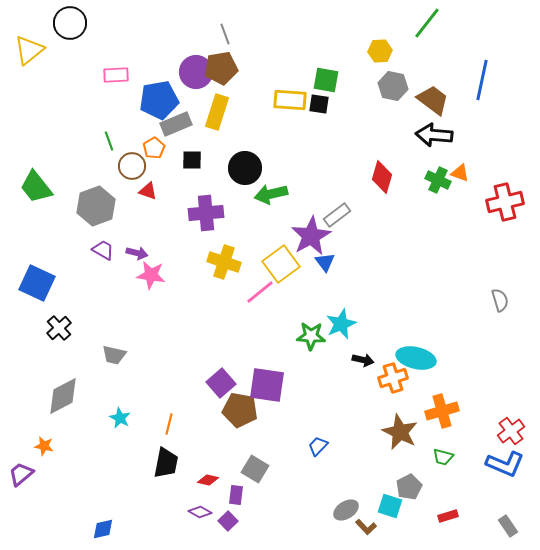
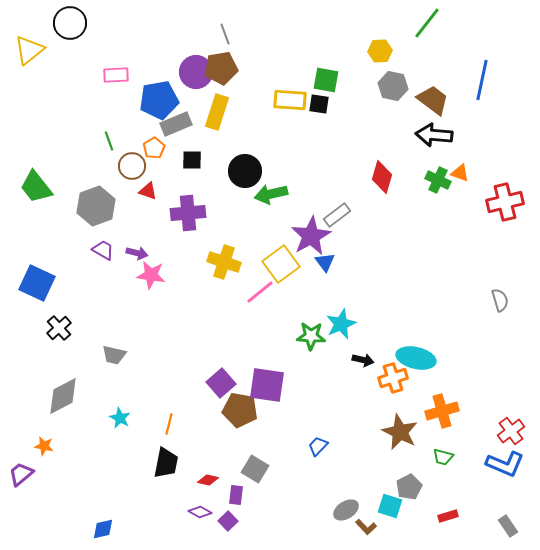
black circle at (245, 168): moved 3 px down
purple cross at (206, 213): moved 18 px left
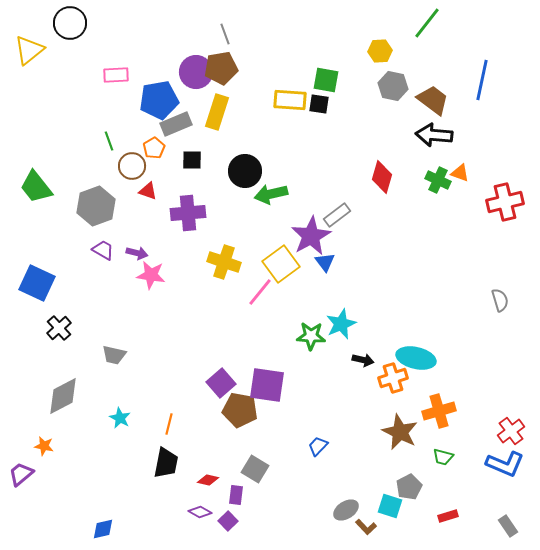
pink line at (260, 292): rotated 12 degrees counterclockwise
orange cross at (442, 411): moved 3 px left
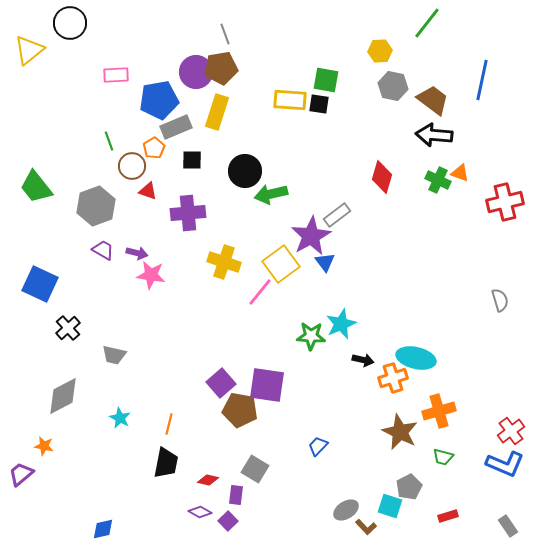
gray rectangle at (176, 124): moved 3 px down
blue square at (37, 283): moved 3 px right, 1 px down
black cross at (59, 328): moved 9 px right
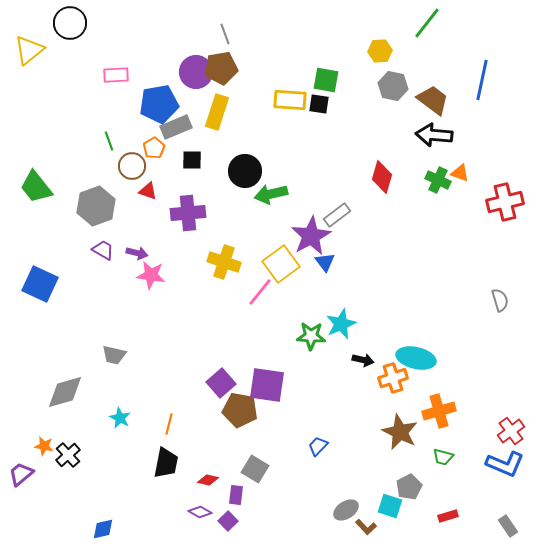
blue pentagon at (159, 100): moved 4 px down
black cross at (68, 328): moved 127 px down
gray diamond at (63, 396): moved 2 px right, 4 px up; rotated 12 degrees clockwise
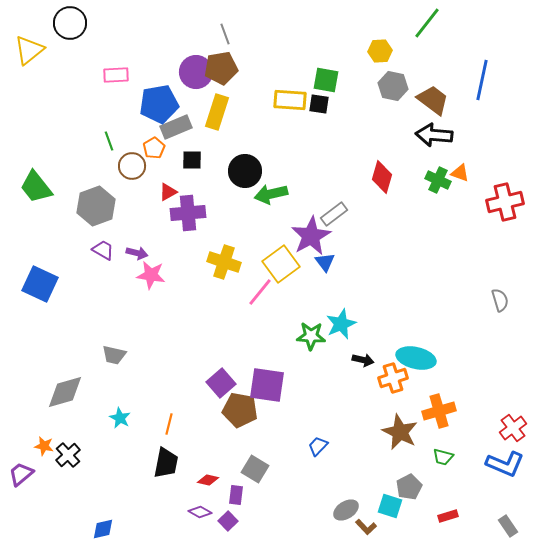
red triangle at (148, 191): moved 20 px right, 1 px down; rotated 48 degrees counterclockwise
gray rectangle at (337, 215): moved 3 px left, 1 px up
red cross at (511, 431): moved 2 px right, 3 px up
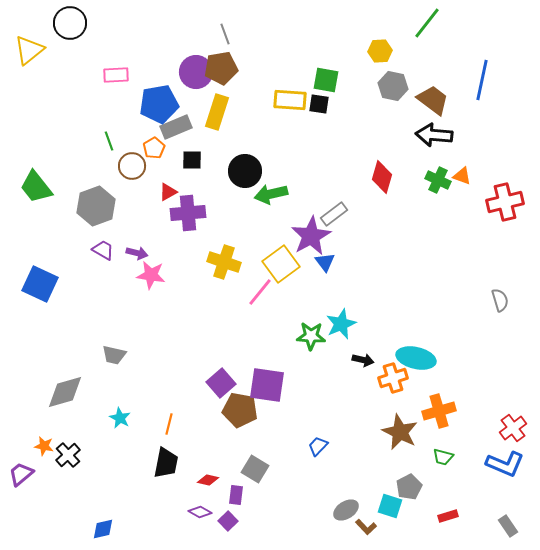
orange triangle at (460, 173): moved 2 px right, 3 px down
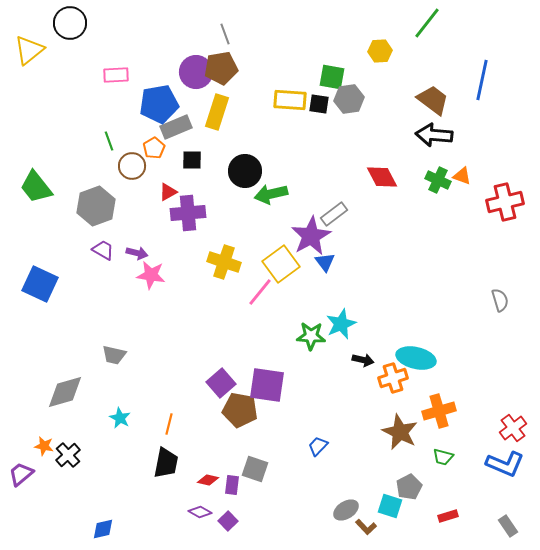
green square at (326, 80): moved 6 px right, 3 px up
gray hexagon at (393, 86): moved 44 px left, 13 px down; rotated 20 degrees counterclockwise
red diamond at (382, 177): rotated 44 degrees counterclockwise
gray square at (255, 469): rotated 12 degrees counterclockwise
purple rectangle at (236, 495): moved 4 px left, 10 px up
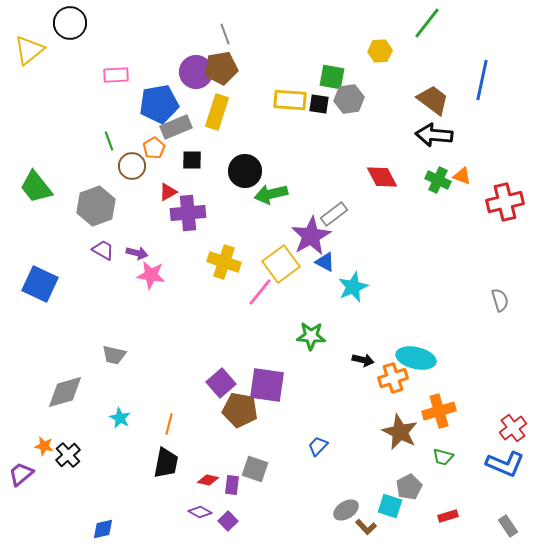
blue triangle at (325, 262): rotated 25 degrees counterclockwise
cyan star at (341, 324): moved 12 px right, 37 px up
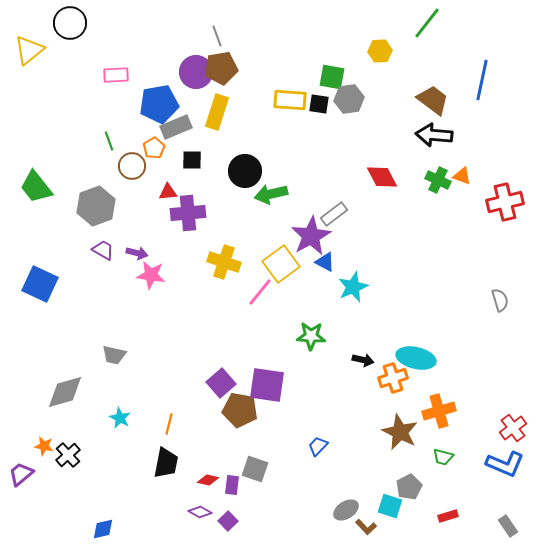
gray line at (225, 34): moved 8 px left, 2 px down
red triangle at (168, 192): rotated 24 degrees clockwise
